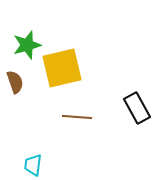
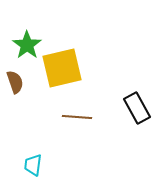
green star: rotated 20 degrees counterclockwise
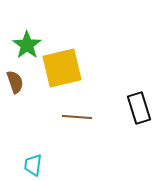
black rectangle: moved 2 px right; rotated 12 degrees clockwise
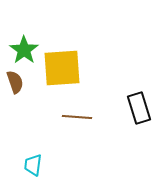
green star: moved 3 px left, 5 px down
yellow square: rotated 9 degrees clockwise
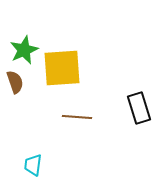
green star: rotated 12 degrees clockwise
